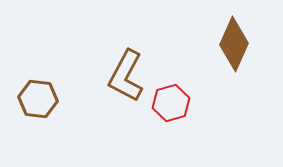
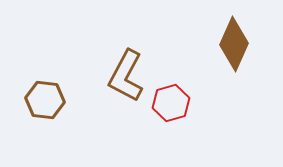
brown hexagon: moved 7 px right, 1 px down
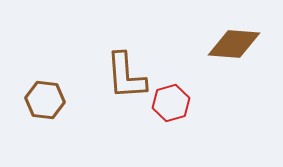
brown diamond: rotated 70 degrees clockwise
brown L-shape: rotated 32 degrees counterclockwise
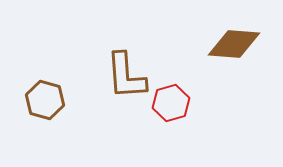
brown hexagon: rotated 9 degrees clockwise
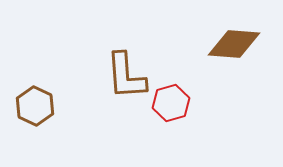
brown hexagon: moved 10 px left, 6 px down; rotated 9 degrees clockwise
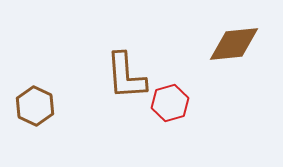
brown diamond: rotated 10 degrees counterclockwise
red hexagon: moved 1 px left
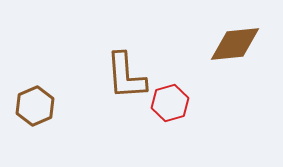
brown diamond: moved 1 px right
brown hexagon: rotated 12 degrees clockwise
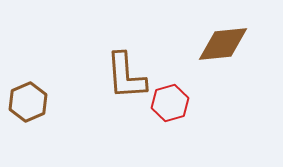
brown diamond: moved 12 px left
brown hexagon: moved 7 px left, 4 px up
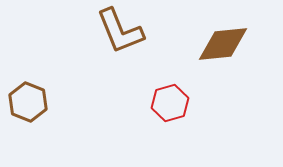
brown L-shape: moved 6 px left, 45 px up; rotated 18 degrees counterclockwise
brown hexagon: rotated 15 degrees counterclockwise
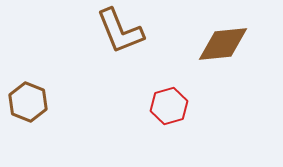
red hexagon: moved 1 px left, 3 px down
